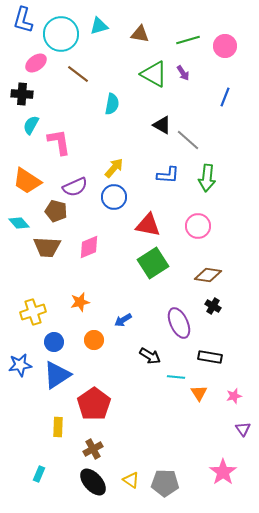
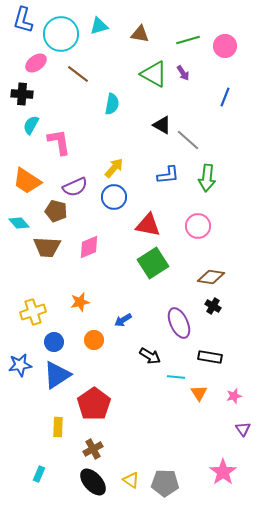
blue L-shape at (168, 175): rotated 10 degrees counterclockwise
brown diamond at (208, 275): moved 3 px right, 2 px down
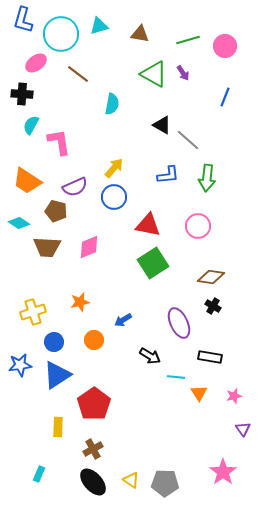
cyan diamond at (19, 223): rotated 15 degrees counterclockwise
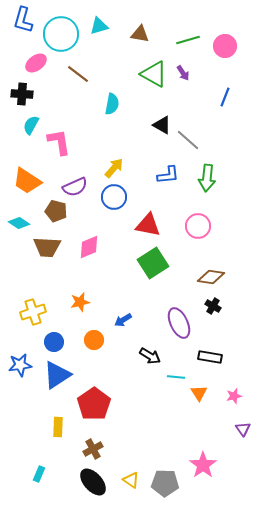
pink star at (223, 472): moved 20 px left, 7 px up
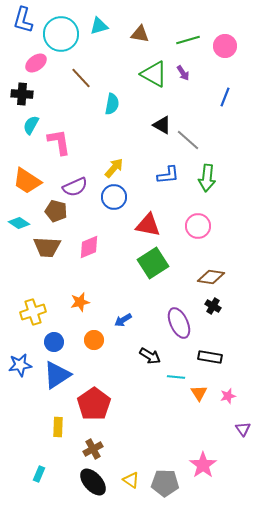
brown line at (78, 74): moved 3 px right, 4 px down; rotated 10 degrees clockwise
pink star at (234, 396): moved 6 px left
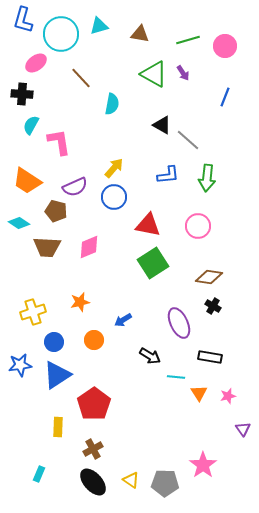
brown diamond at (211, 277): moved 2 px left
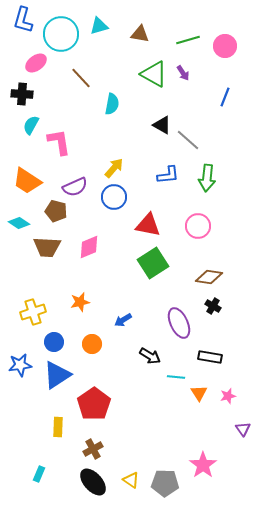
orange circle at (94, 340): moved 2 px left, 4 px down
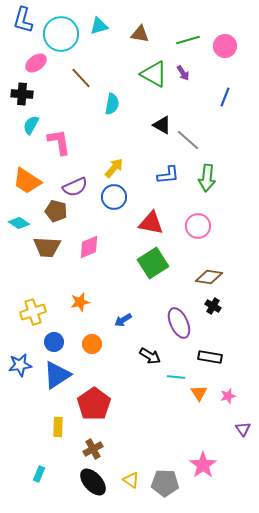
red triangle at (148, 225): moved 3 px right, 2 px up
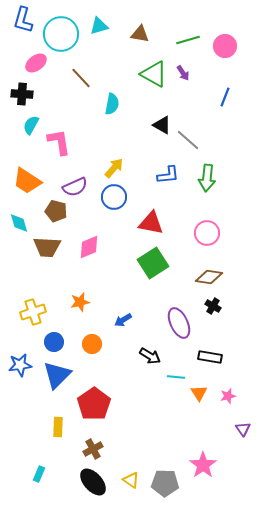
cyan diamond at (19, 223): rotated 40 degrees clockwise
pink circle at (198, 226): moved 9 px right, 7 px down
blue triangle at (57, 375): rotated 12 degrees counterclockwise
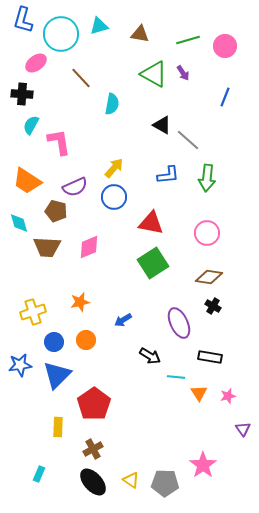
orange circle at (92, 344): moved 6 px left, 4 px up
